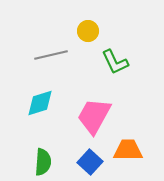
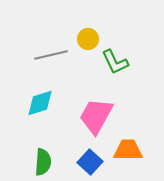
yellow circle: moved 8 px down
pink trapezoid: moved 2 px right
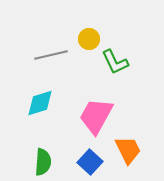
yellow circle: moved 1 px right
orange trapezoid: rotated 64 degrees clockwise
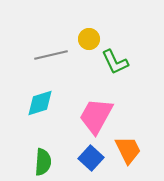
blue square: moved 1 px right, 4 px up
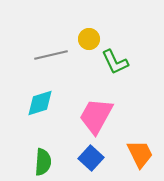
orange trapezoid: moved 12 px right, 4 px down
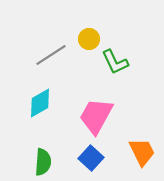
gray line: rotated 20 degrees counterclockwise
cyan diamond: rotated 12 degrees counterclockwise
orange trapezoid: moved 2 px right, 2 px up
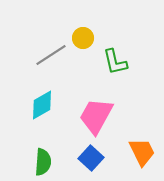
yellow circle: moved 6 px left, 1 px up
green L-shape: rotated 12 degrees clockwise
cyan diamond: moved 2 px right, 2 px down
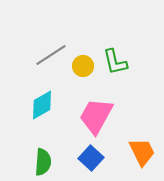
yellow circle: moved 28 px down
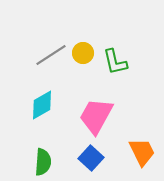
yellow circle: moved 13 px up
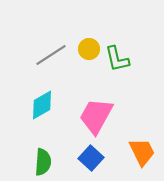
yellow circle: moved 6 px right, 4 px up
green L-shape: moved 2 px right, 3 px up
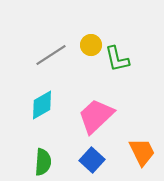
yellow circle: moved 2 px right, 4 px up
pink trapezoid: rotated 18 degrees clockwise
blue square: moved 1 px right, 2 px down
